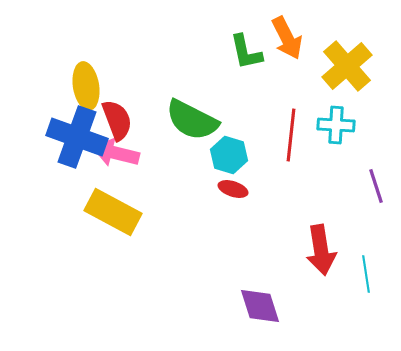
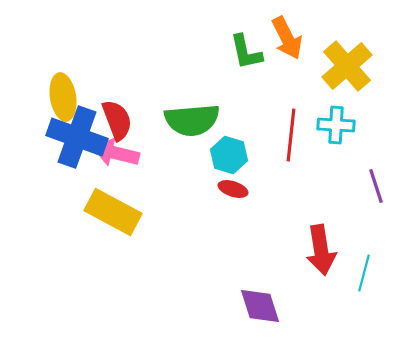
yellow ellipse: moved 23 px left, 11 px down
green semicircle: rotated 32 degrees counterclockwise
cyan line: moved 2 px left, 1 px up; rotated 24 degrees clockwise
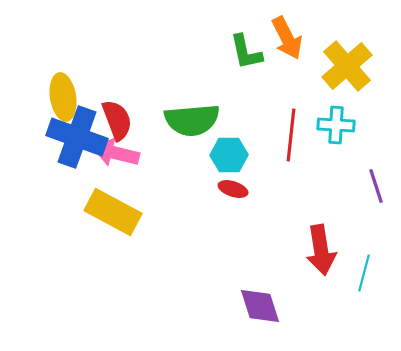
cyan hexagon: rotated 18 degrees counterclockwise
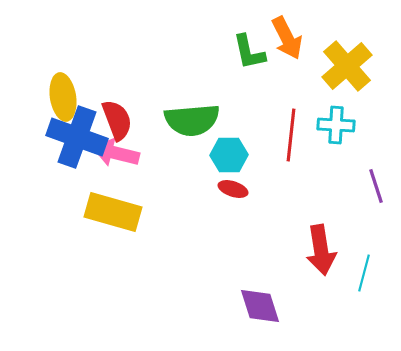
green L-shape: moved 3 px right
yellow rectangle: rotated 12 degrees counterclockwise
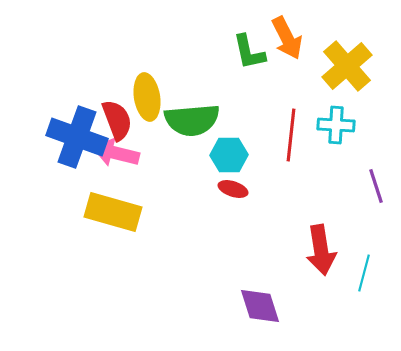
yellow ellipse: moved 84 px right
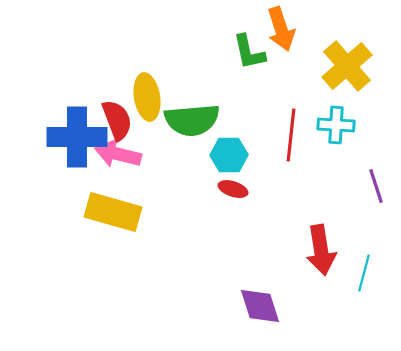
orange arrow: moved 6 px left, 9 px up; rotated 9 degrees clockwise
blue cross: rotated 20 degrees counterclockwise
pink arrow: moved 2 px right, 1 px down
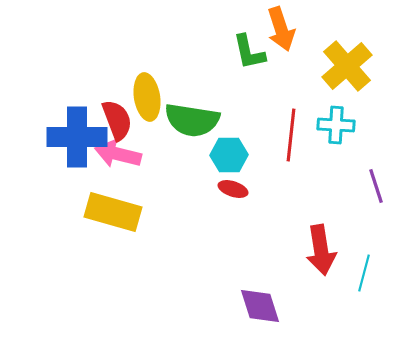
green semicircle: rotated 14 degrees clockwise
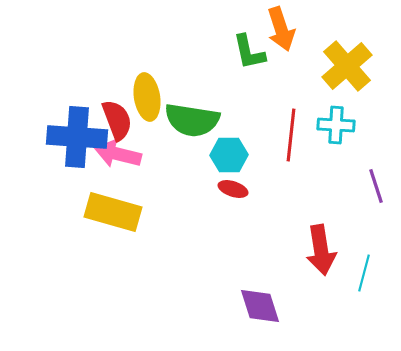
blue cross: rotated 4 degrees clockwise
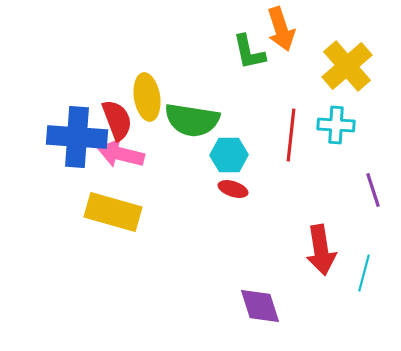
pink arrow: moved 3 px right
purple line: moved 3 px left, 4 px down
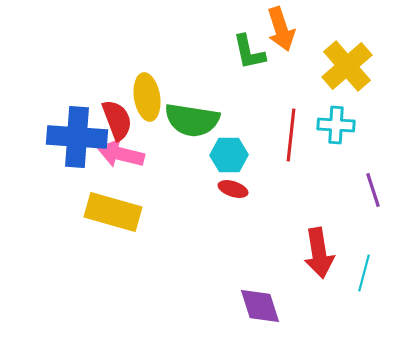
red arrow: moved 2 px left, 3 px down
